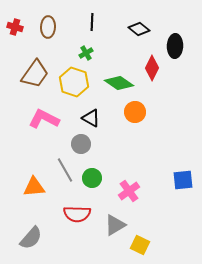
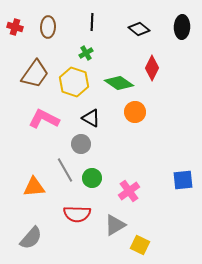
black ellipse: moved 7 px right, 19 px up
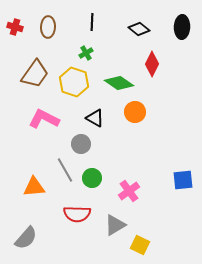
red diamond: moved 4 px up
black triangle: moved 4 px right
gray semicircle: moved 5 px left
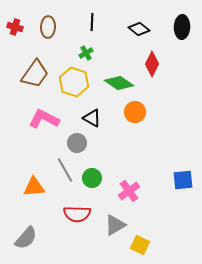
black triangle: moved 3 px left
gray circle: moved 4 px left, 1 px up
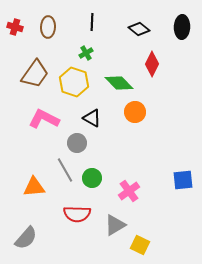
green diamond: rotated 12 degrees clockwise
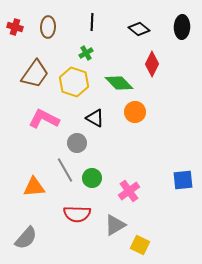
black triangle: moved 3 px right
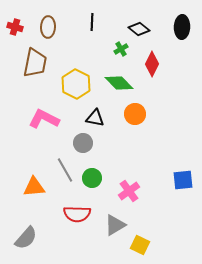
green cross: moved 35 px right, 4 px up
brown trapezoid: moved 11 px up; rotated 24 degrees counterclockwise
yellow hexagon: moved 2 px right, 2 px down; rotated 8 degrees clockwise
orange circle: moved 2 px down
black triangle: rotated 18 degrees counterclockwise
gray circle: moved 6 px right
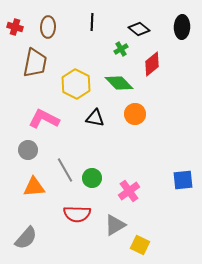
red diamond: rotated 25 degrees clockwise
gray circle: moved 55 px left, 7 px down
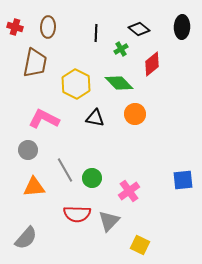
black line: moved 4 px right, 11 px down
gray triangle: moved 6 px left, 4 px up; rotated 15 degrees counterclockwise
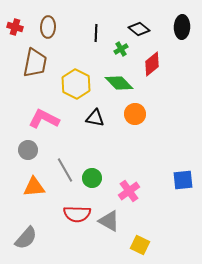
gray triangle: rotated 45 degrees counterclockwise
